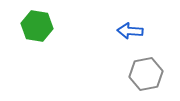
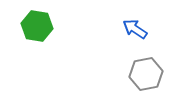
blue arrow: moved 5 px right, 2 px up; rotated 30 degrees clockwise
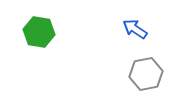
green hexagon: moved 2 px right, 6 px down
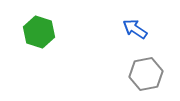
green hexagon: rotated 8 degrees clockwise
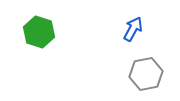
blue arrow: moved 2 px left; rotated 85 degrees clockwise
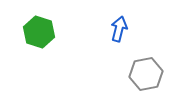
blue arrow: moved 14 px left; rotated 15 degrees counterclockwise
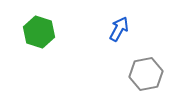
blue arrow: rotated 15 degrees clockwise
